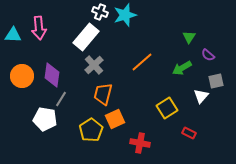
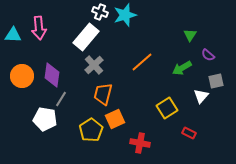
green triangle: moved 1 px right, 2 px up
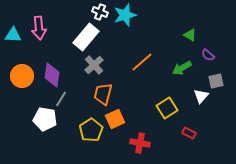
green triangle: rotated 32 degrees counterclockwise
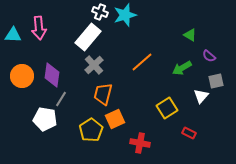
white rectangle: moved 2 px right
purple semicircle: moved 1 px right, 1 px down
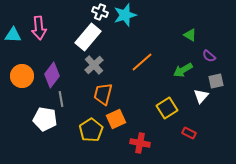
green arrow: moved 1 px right, 2 px down
purple diamond: rotated 30 degrees clockwise
gray line: rotated 42 degrees counterclockwise
orange square: moved 1 px right
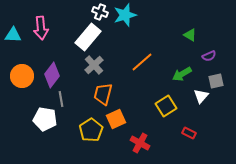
pink arrow: moved 2 px right
purple semicircle: rotated 64 degrees counterclockwise
green arrow: moved 1 px left, 4 px down
yellow square: moved 1 px left, 2 px up
red cross: rotated 18 degrees clockwise
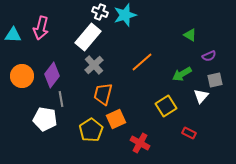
pink arrow: rotated 20 degrees clockwise
gray square: moved 1 px left, 1 px up
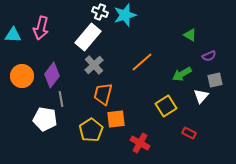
orange square: rotated 18 degrees clockwise
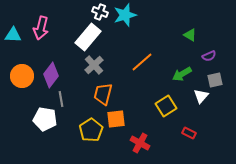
purple diamond: moved 1 px left
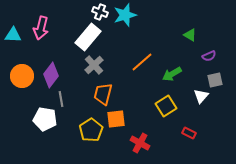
green arrow: moved 10 px left
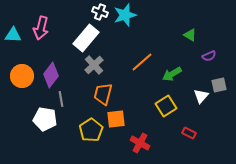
white rectangle: moved 2 px left, 1 px down
gray square: moved 4 px right, 5 px down
